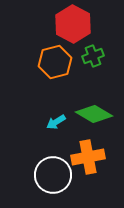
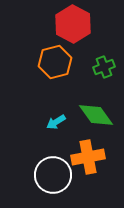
green cross: moved 11 px right, 11 px down
green diamond: moved 2 px right, 1 px down; rotated 24 degrees clockwise
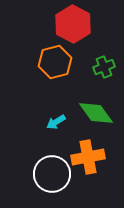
green diamond: moved 2 px up
white circle: moved 1 px left, 1 px up
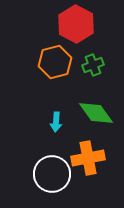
red hexagon: moved 3 px right
green cross: moved 11 px left, 2 px up
cyan arrow: rotated 54 degrees counterclockwise
orange cross: moved 1 px down
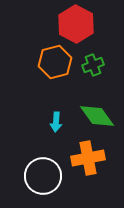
green diamond: moved 1 px right, 3 px down
white circle: moved 9 px left, 2 px down
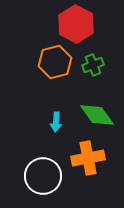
green diamond: moved 1 px up
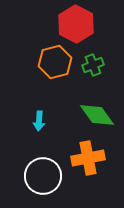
cyan arrow: moved 17 px left, 1 px up
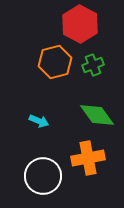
red hexagon: moved 4 px right
cyan arrow: rotated 72 degrees counterclockwise
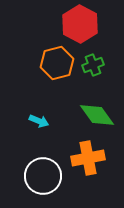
orange hexagon: moved 2 px right, 1 px down
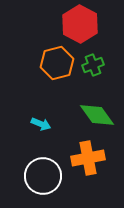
cyan arrow: moved 2 px right, 3 px down
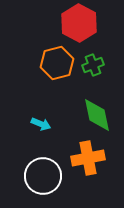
red hexagon: moved 1 px left, 1 px up
green diamond: rotated 24 degrees clockwise
